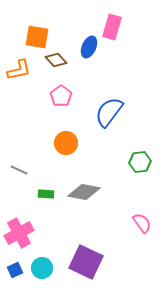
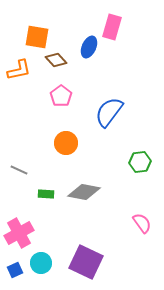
cyan circle: moved 1 px left, 5 px up
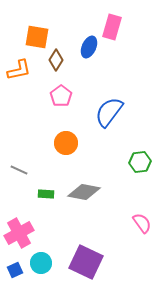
brown diamond: rotated 75 degrees clockwise
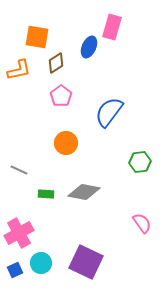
brown diamond: moved 3 px down; rotated 25 degrees clockwise
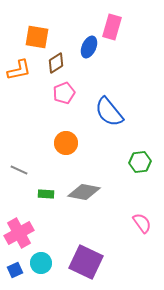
pink pentagon: moved 3 px right, 3 px up; rotated 15 degrees clockwise
blue semicircle: rotated 76 degrees counterclockwise
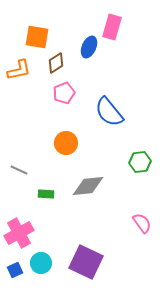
gray diamond: moved 4 px right, 6 px up; rotated 16 degrees counterclockwise
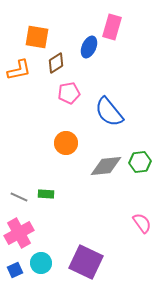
pink pentagon: moved 5 px right; rotated 10 degrees clockwise
gray line: moved 27 px down
gray diamond: moved 18 px right, 20 px up
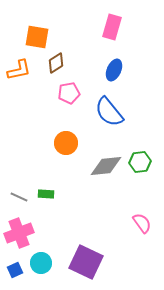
blue ellipse: moved 25 px right, 23 px down
pink cross: rotated 8 degrees clockwise
